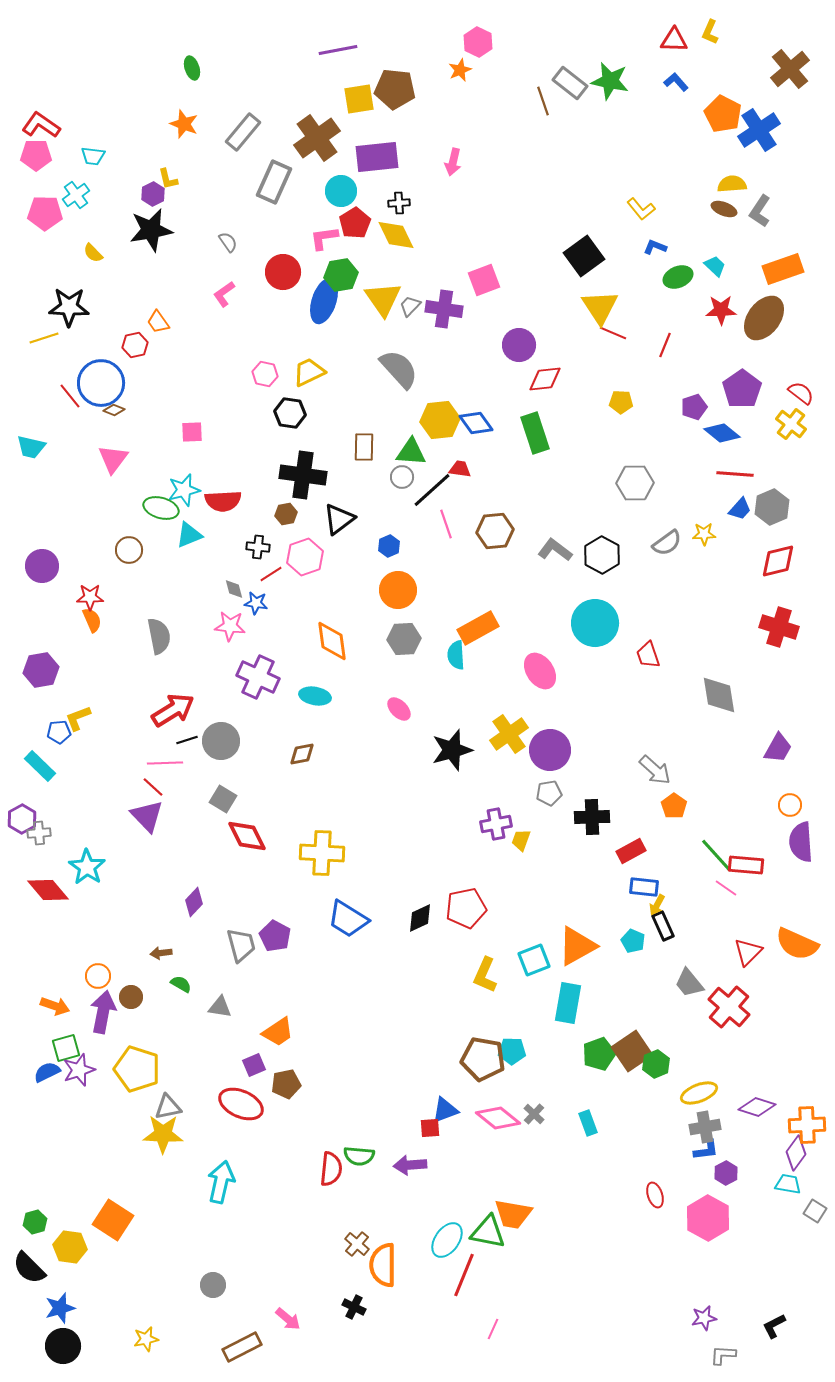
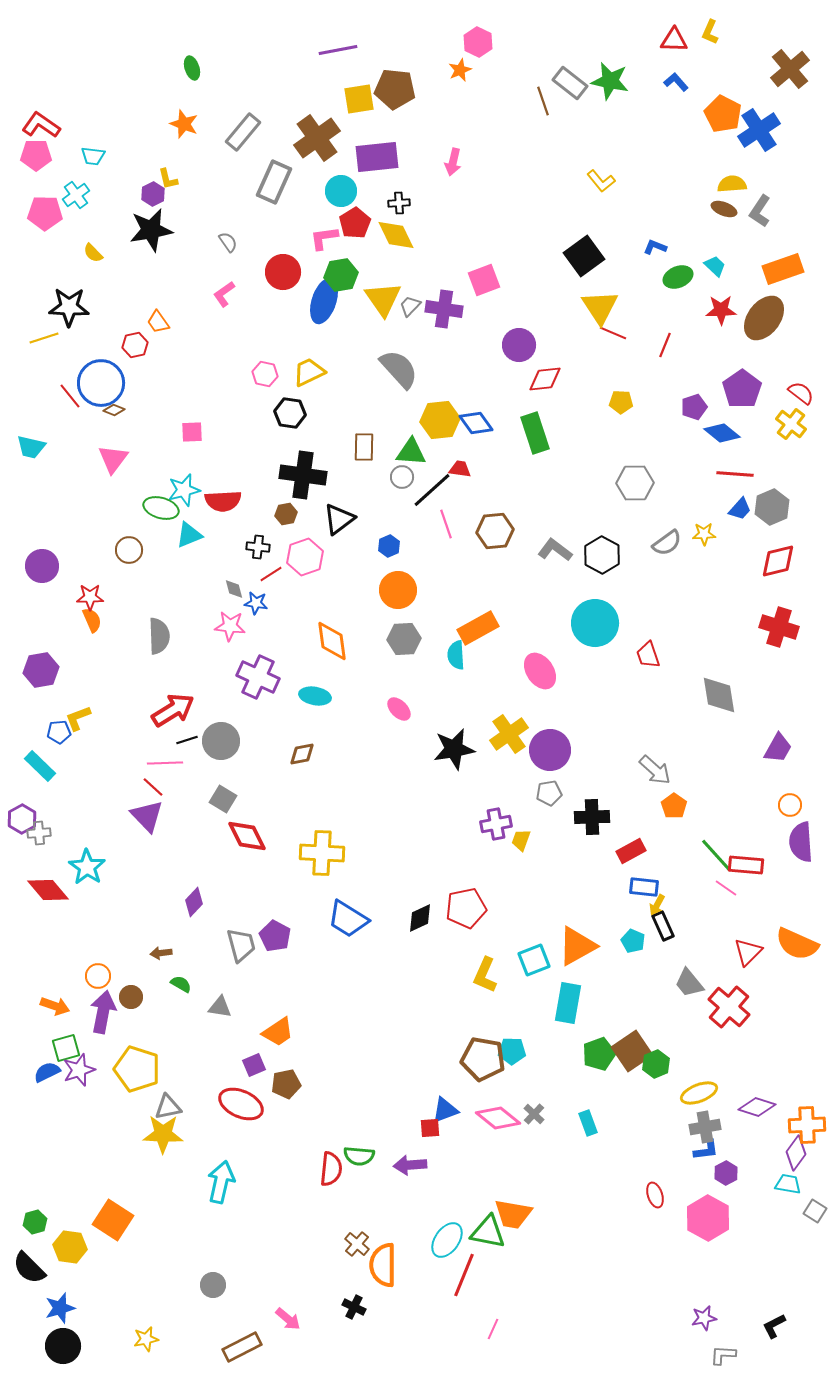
yellow L-shape at (641, 209): moved 40 px left, 28 px up
gray semicircle at (159, 636): rotated 9 degrees clockwise
black star at (452, 750): moved 2 px right, 1 px up; rotated 6 degrees clockwise
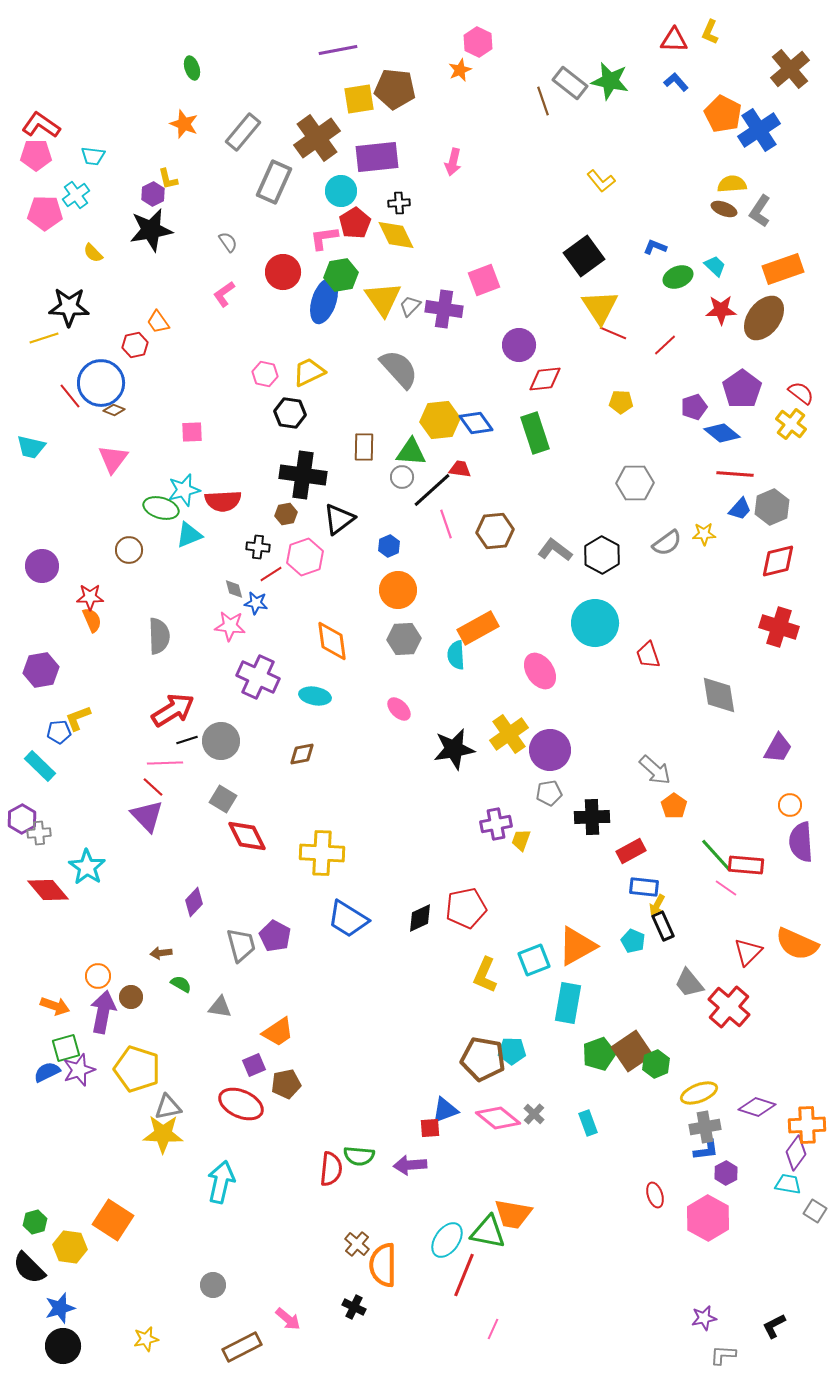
red line at (665, 345): rotated 25 degrees clockwise
